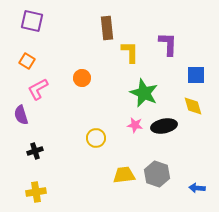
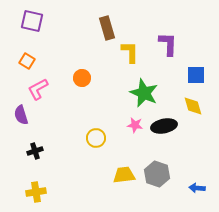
brown rectangle: rotated 10 degrees counterclockwise
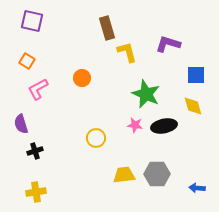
purple L-shape: rotated 75 degrees counterclockwise
yellow L-shape: moved 3 px left; rotated 15 degrees counterclockwise
green star: moved 2 px right, 1 px down
purple semicircle: moved 9 px down
gray hexagon: rotated 20 degrees counterclockwise
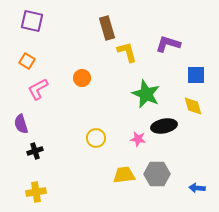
pink star: moved 3 px right, 14 px down
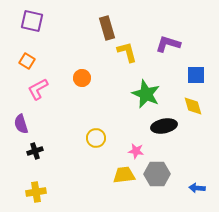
pink star: moved 2 px left, 12 px down
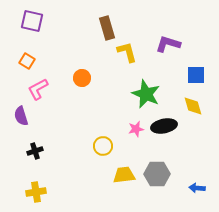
purple semicircle: moved 8 px up
yellow circle: moved 7 px right, 8 px down
pink star: moved 22 px up; rotated 21 degrees counterclockwise
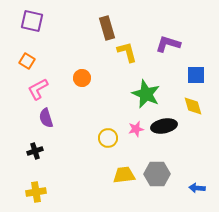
purple semicircle: moved 25 px right, 2 px down
yellow circle: moved 5 px right, 8 px up
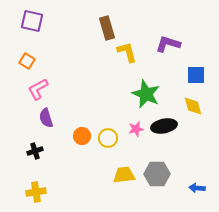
orange circle: moved 58 px down
